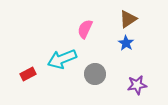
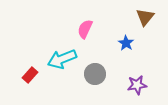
brown triangle: moved 17 px right, 2 px up; rotated 18 degrees counterclockwise
red rectangle: moved 2 px right, 1 px down; rotated 21 degrees counterclockwise
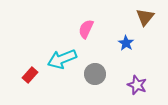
pink semicircle: moved 1 px right
purple star: rotated 30 degrees clockwise
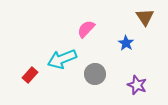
brown triangle: rotated 12 degrees counterclockwise
pink semicircle: rotated 18 degrees clockwise
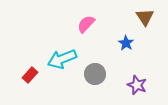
pink semicircle: moved 5 px up
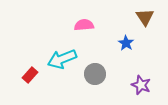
pink semicircle: moved 2 px left, 1 px down; rotated 42 degrees clockwise
purple star: moved 4 px right
